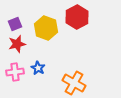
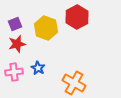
pink cross: moved 1 px left
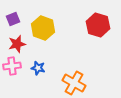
red hexagon: moved 21 px right, 8 px down; rotated 15 degrees counterclockwise
purple square: moved 2 px left, 5 px up
yellow hexagon: moved 3 px left
blue star: rotated 16 degrees counterclockwise
pink cross: moved 2 px left, 6 px up
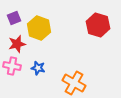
purple square: moved 1 px right, 1 px up
yellow hexagon: moved 4 px left
pink cross: rotated 18 degrees clockwise
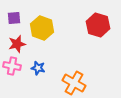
purple square: rotated 16 degrees clockwise
yellow hexagon: moved 3 px right
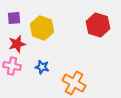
blue star: moved 4 px right, 1 px up
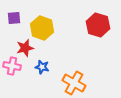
red star: moved 8 px right, 4 px down
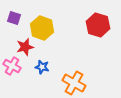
purple square: rotated 24 degrees clockwise
red star: moved 1 px up
pink cross: rotated 18 degrees clockwise
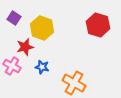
purple square: rotated 16 degrees clockwise
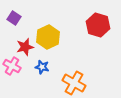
yellow hexagon: moved 6 px right, 9 px down; rotated 15 degrees clockwise
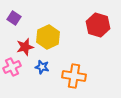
pink cross: moved 1 px down; rotated 36 degrees clockwise
orange cross: moved 7 px up; rotated 20 degrees counterclockwise
